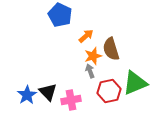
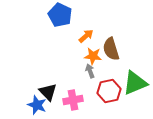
orange star: rotated 24 degrees clockwise
blue star: moved 10 px right, 10 px down; rotated 18 degrees counterclockwise
pink cross: moved 2 px right
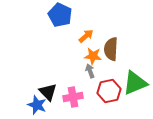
brown semicircle: rotated 20 degrees clockwise
pink cross: moved 3 px up
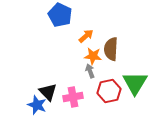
green triangle: rotated 36 degrees counterclockwise
